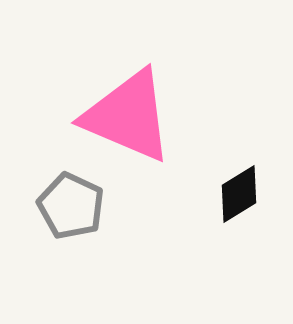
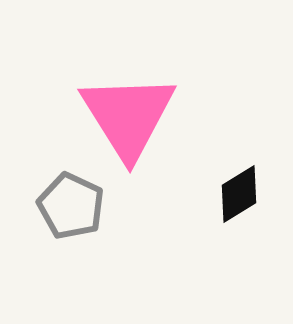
pink triangle: rotated 35 degrees clockwise
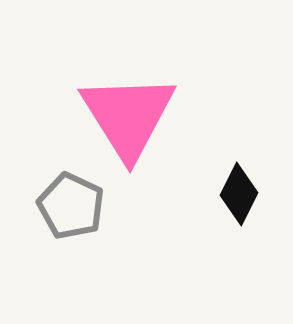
black diamond: rotated 32 degrees counterclockwise
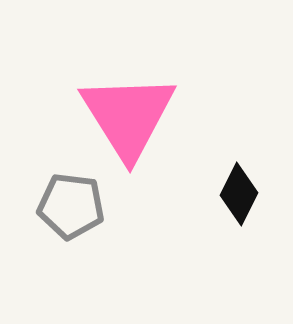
gray pentagon: rotated 18 degrees counterclockwise
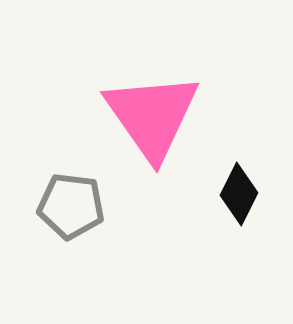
pink triangle: moved 24 px right; rotated 3 degrees counterclockwise
